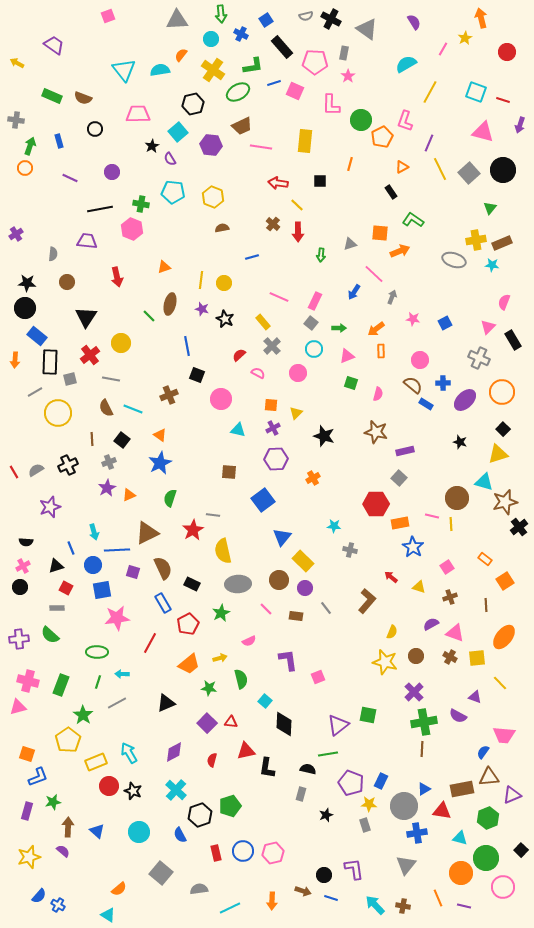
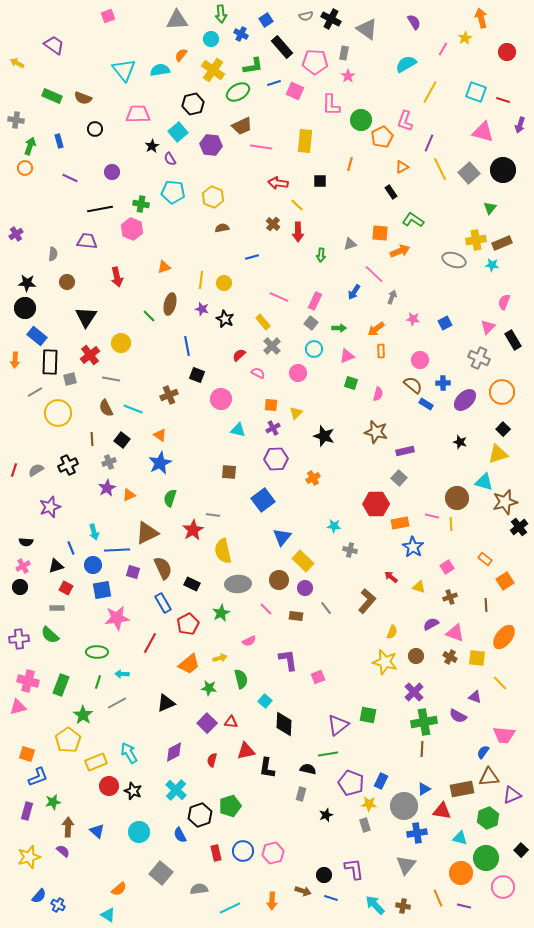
red line at (14, 472): moved 2 px up; rotated 48 degrees clockwise
yellow square at (477, 658): rotated 12 degrees clockwise
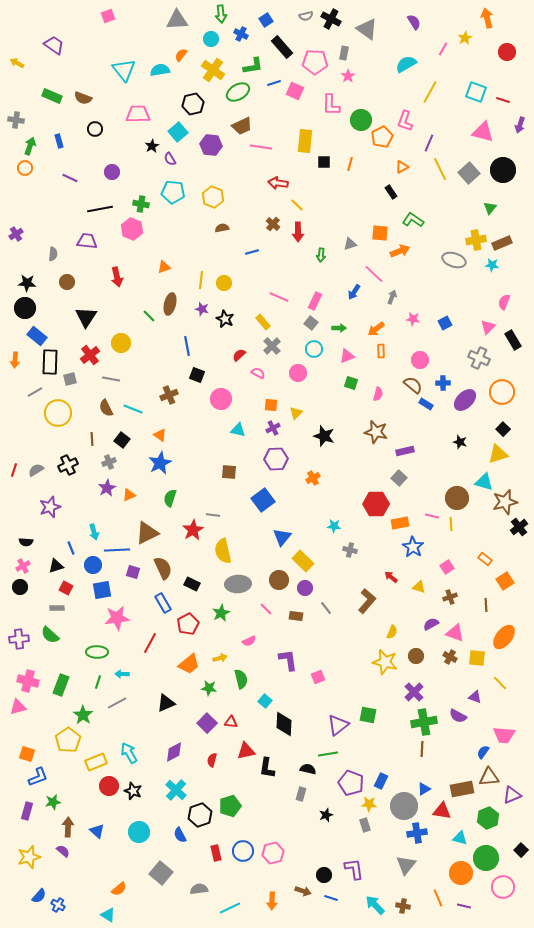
orange arrow at (481, 18): moved 6 px right
black square at (320, 181): moved 4 px right, 19 px up
blue line at (252, 257): moved 5 px up
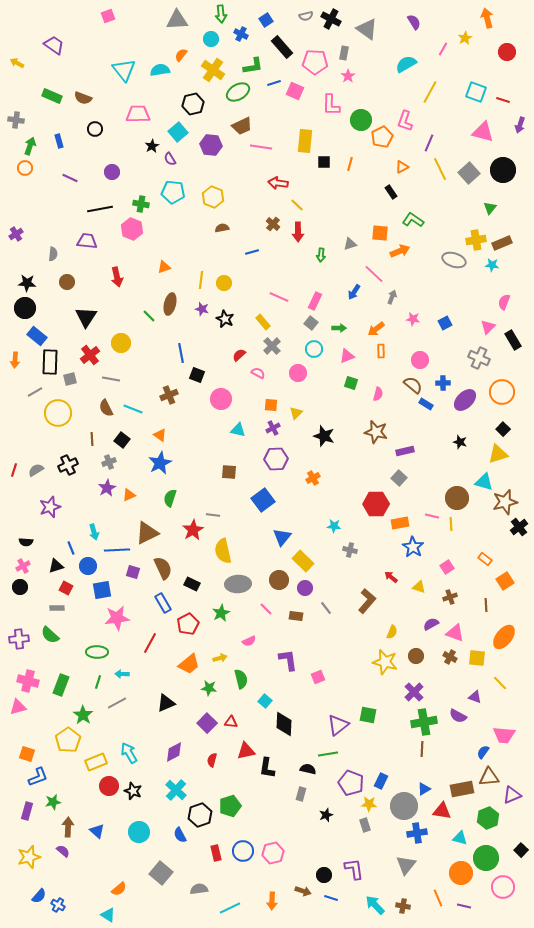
blue line at (187, 346): moved 6 px left, 7 px down
blue circle at (93, 565): moved 5 px left, 1 px down
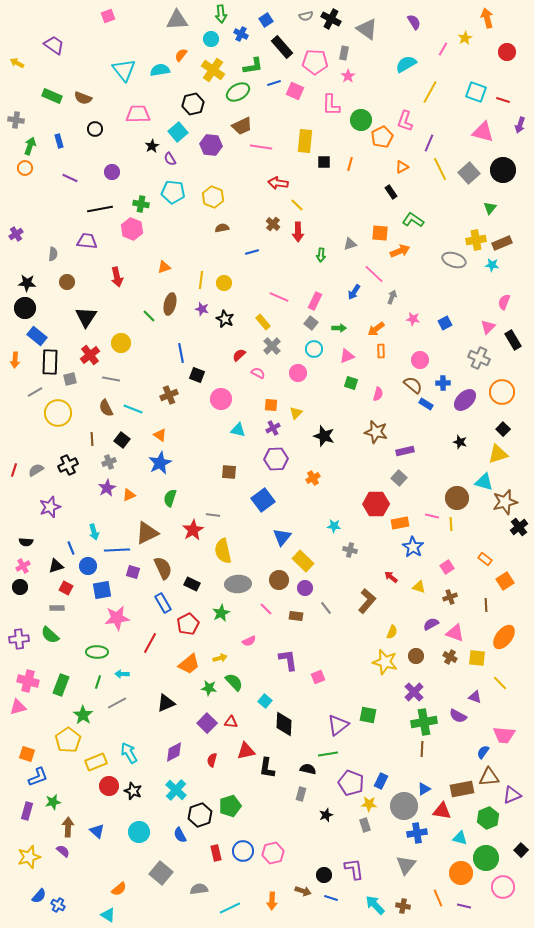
green semicircle at (241, 679): moved 7 px left, 3 px down; rotated 30 degrees counterclockwise
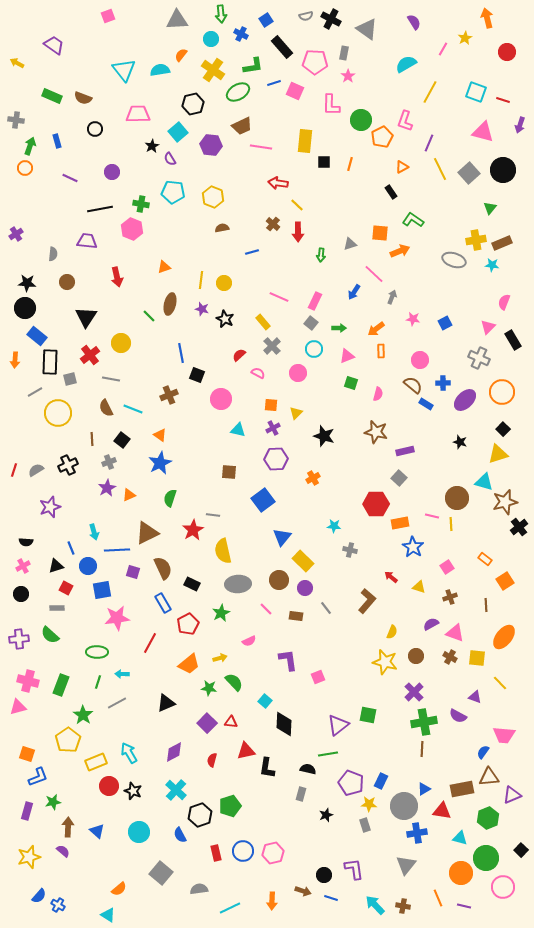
blue rectangle at (59, 141): moved 2 px left
black circle at (20, 587): moved 1 px right, 7 px down
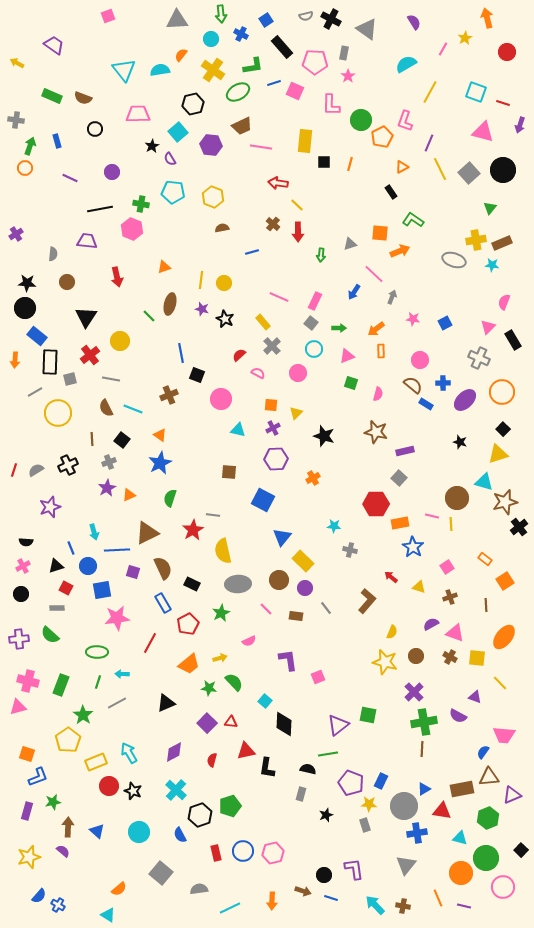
red line at (503, 100): moved 3 px down
yellow circle at (121, 343): moved 1 px left, 2 px up
blue square at (263, 500): rotated 25 degrees counterclockwise
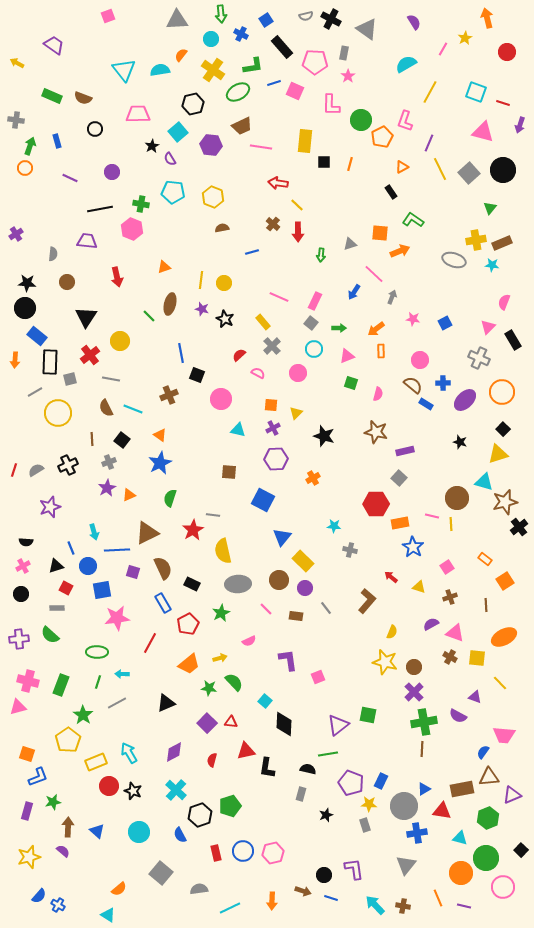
orange ellipse at (504, 637): rotated 25 degrees clockwise
brown circle at (416, 656): moved 2 px left, 11 px down
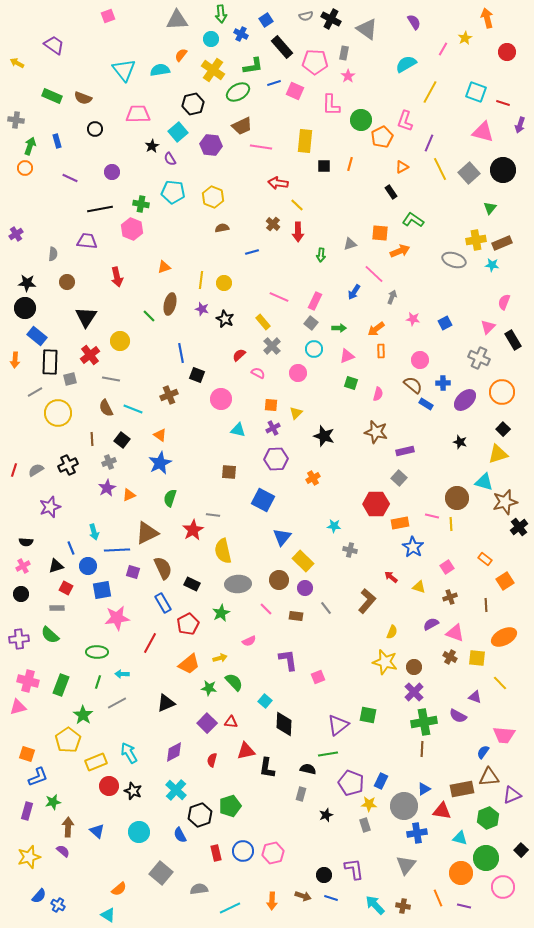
black square at (324, 162): moved 4 px down
brown arrow at (303, 891): moved 5 px down
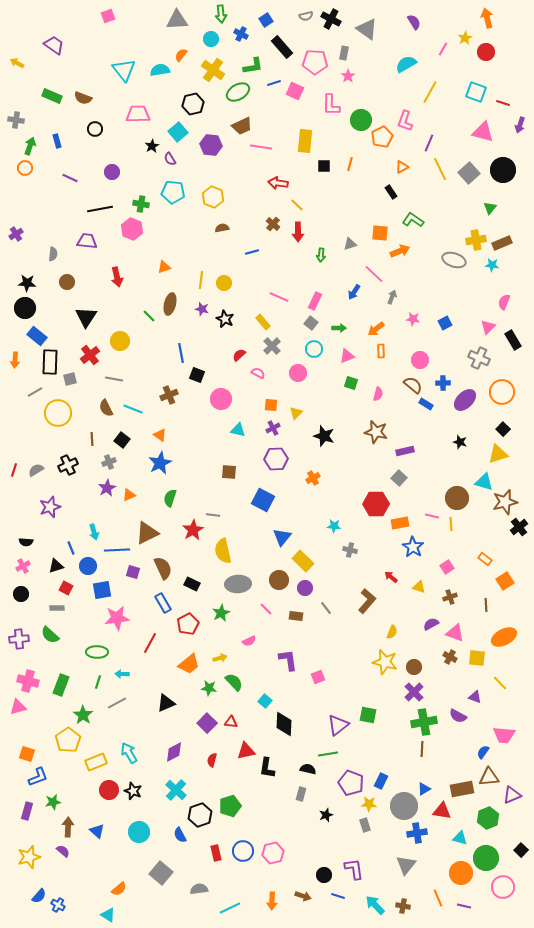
red circle at (507, 52): moved 21 px left
gray line at (111, 379): moved 3 px right
red circle at (109, 786): moved 4 px down
blue line at (331, 898): moved 7 px right, 2 px up
